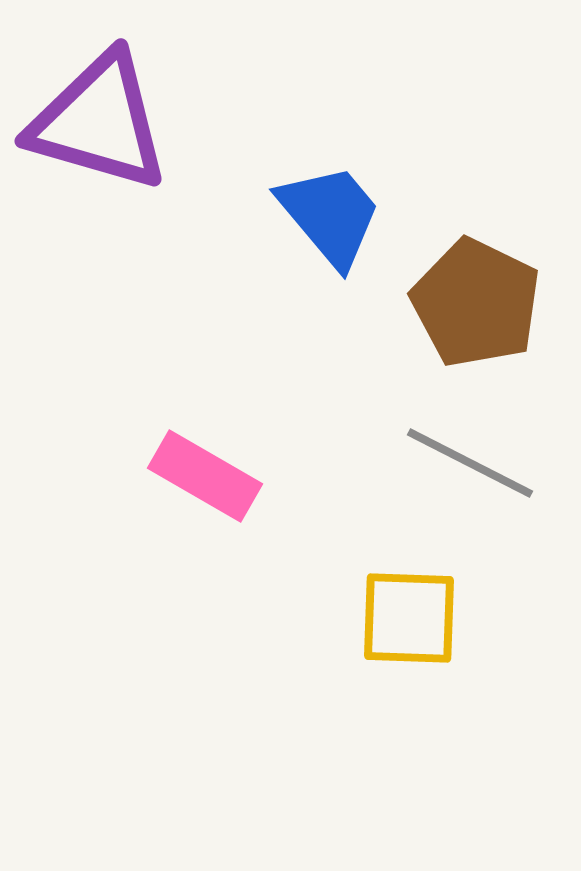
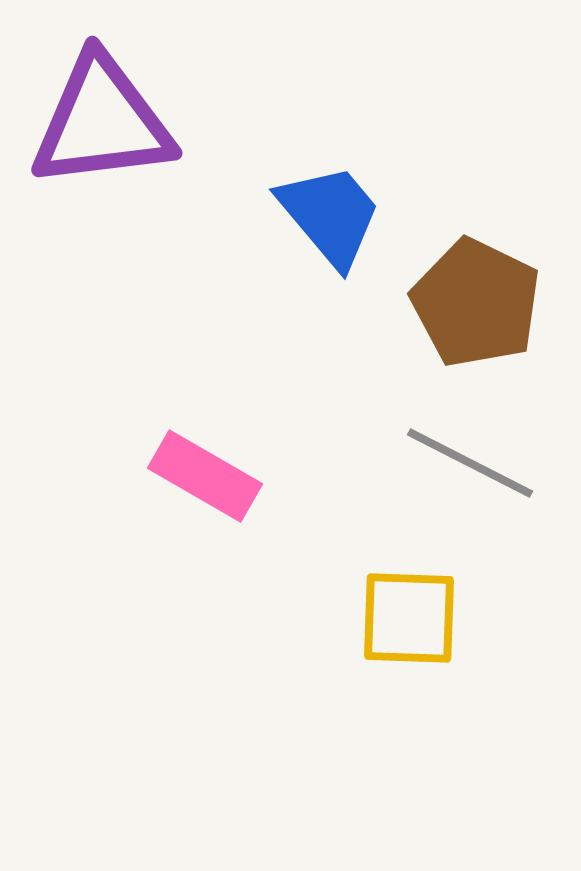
purple triangle: moved 3 px right; rotated 23 degrees counterclockwise
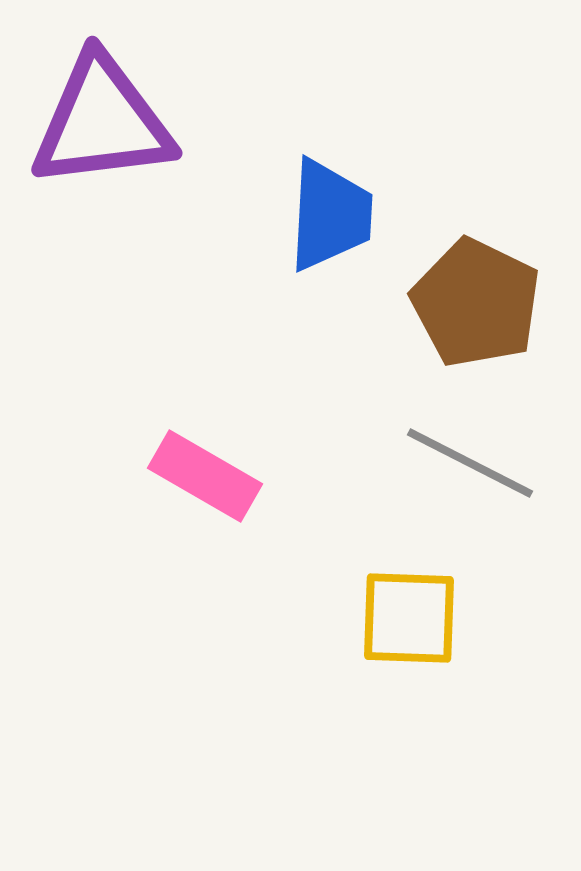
blue trapezoid: rotated 43 degrees clockwise
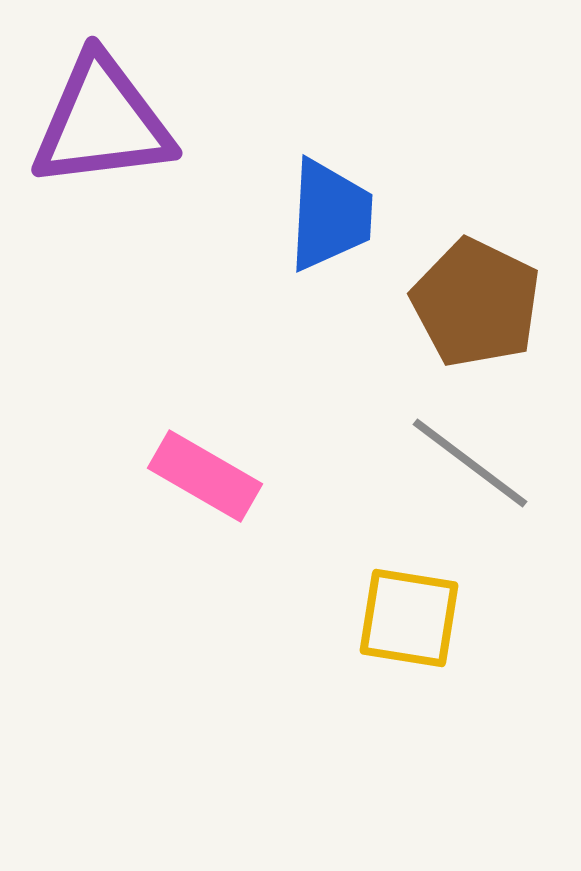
gray line: rotated 10 degrees clockwise
yellow square: rotated 7 degrees clockwise
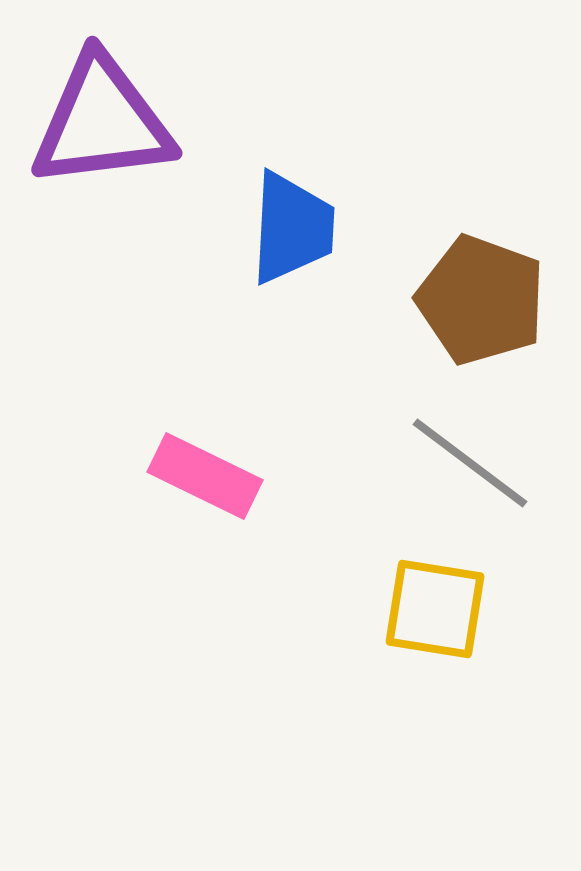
blue trapezoid: moved 38 px left, 13 px down
brown pentagon: moved 5 px right, 3 px up; rotated 6 degrees counterclockwise
pink rectangle: rotated 4 degrees counterclockwise
yellow square: moved 26 px right, 9 px up
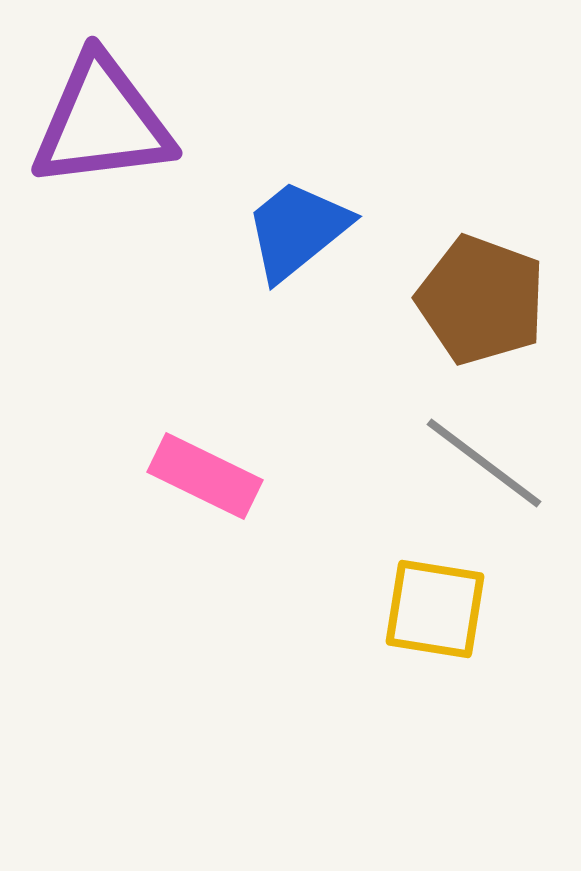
blue trapezoid: moved 5 px right, 2 px down; rotated 132 degrees counterclockwise
gray line: moved 14 px right
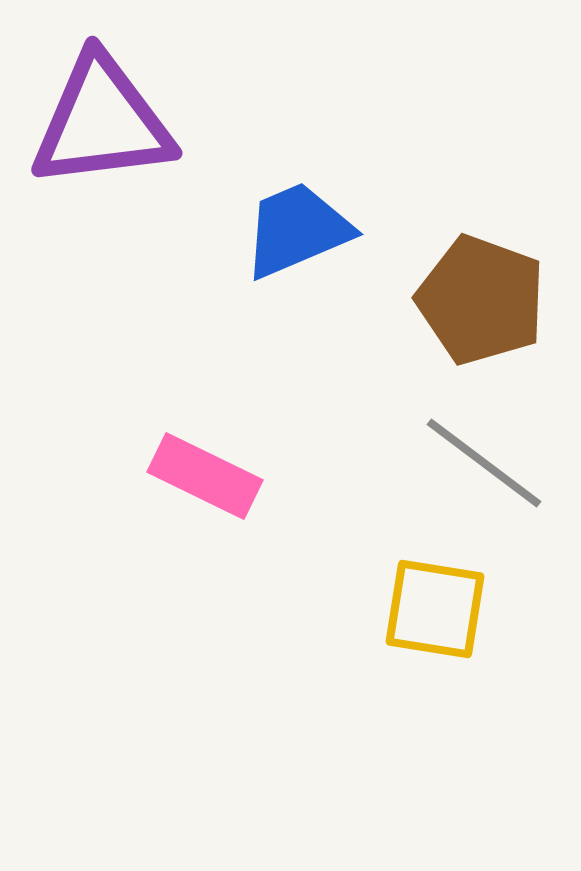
blue trapezoid: rotated 16 degrees clockwise
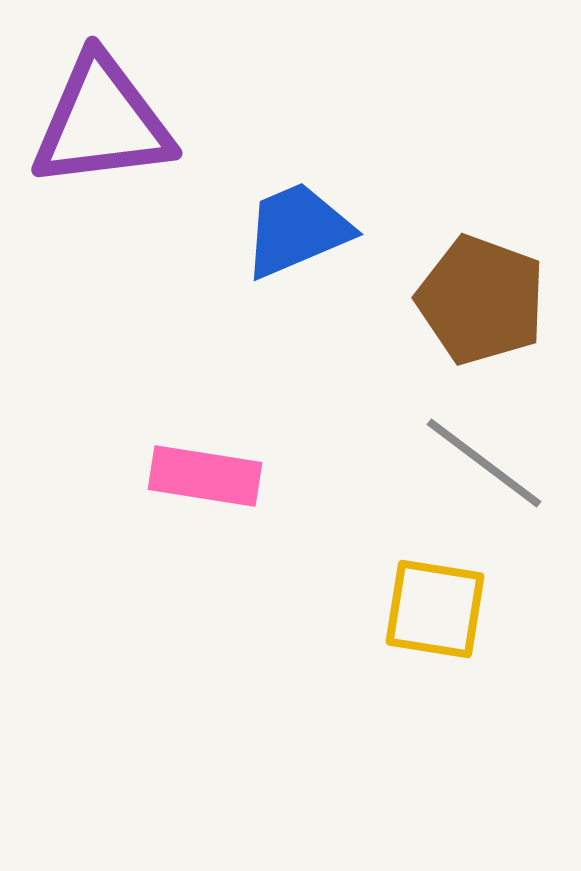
pink rectangle: rotated 17 degrees counterclockwise
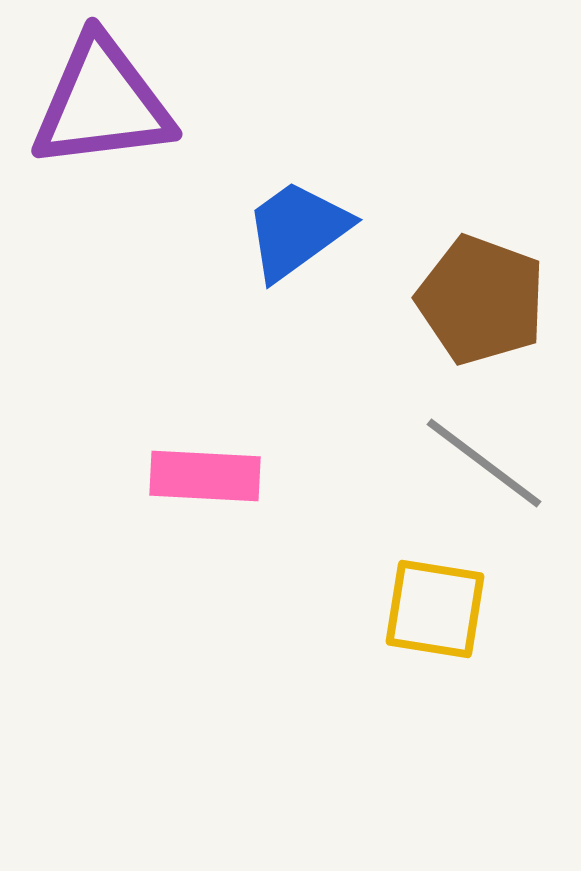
purple triangle: moved 19 px up
blue trapezoid: rotated 13 degrees counterclockwise
pink rectangle: rotated 6 degrees counterclockwise
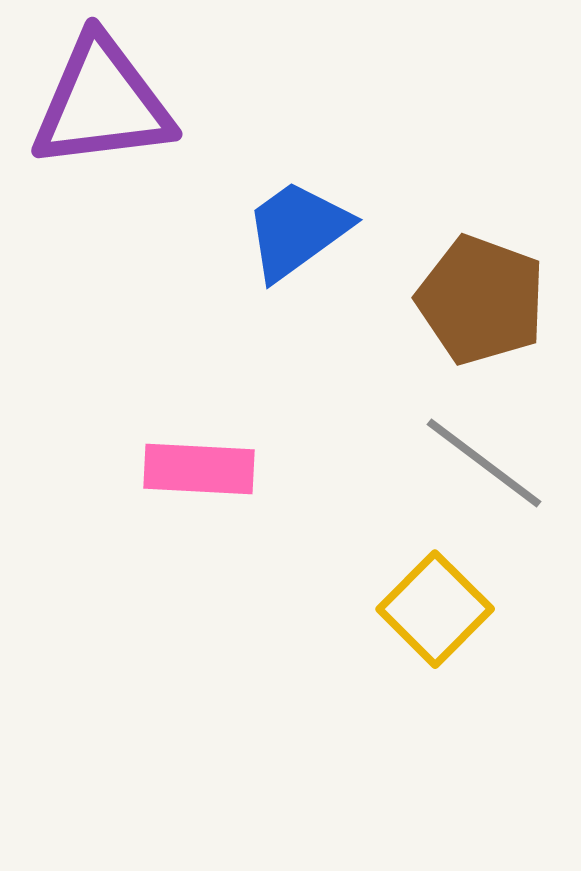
pink rectangle: moved 6 px left, 7 px up
yellow square: rotated 36 degrees clockwise
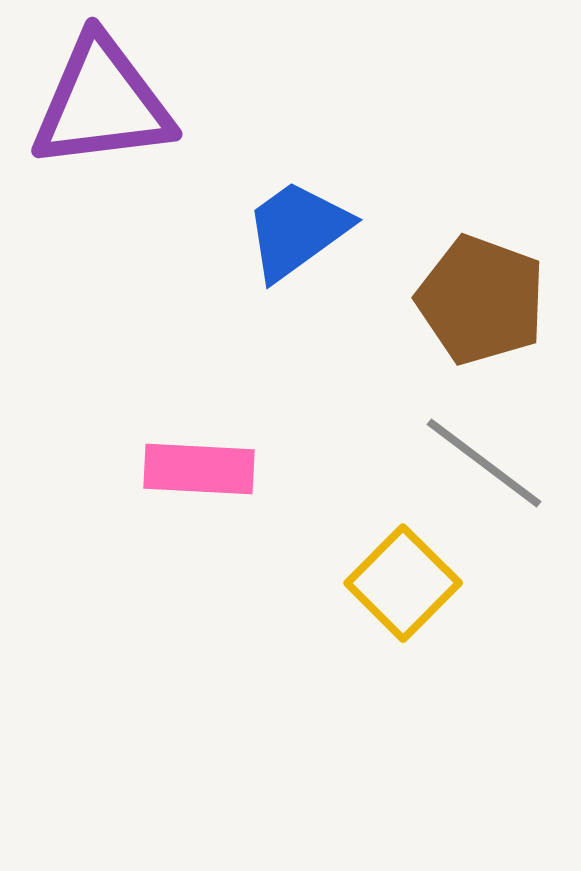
yellow square: moved 32 px left, 26 px up
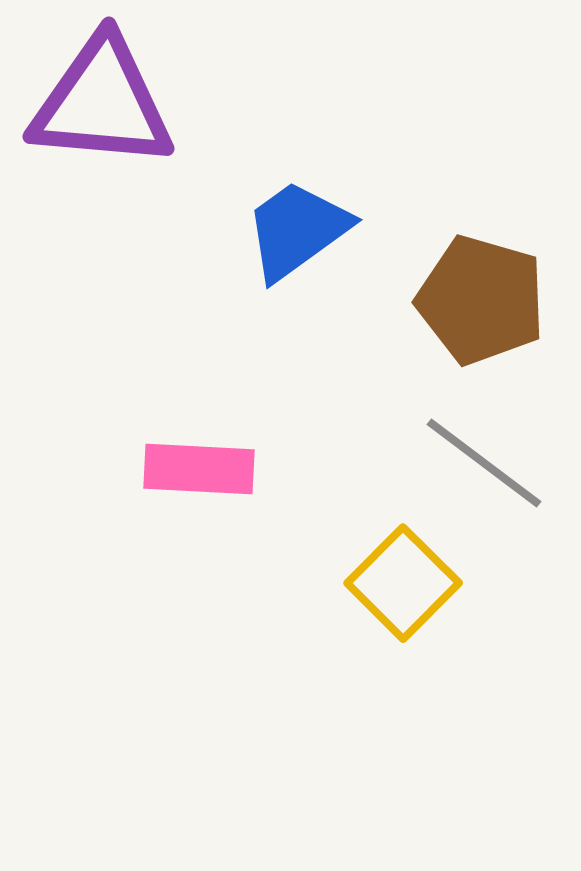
purple triangle: rotated 12 degrees clockwise
brown pentagon: rotated 4 degrees counterclockwise
